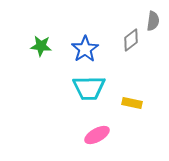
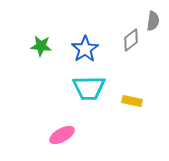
yellow rectangle: moved 2 px up
pink ellipse: moved 35 px left
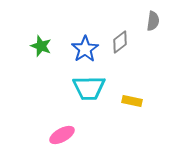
gray diamond: moved 11 px left, 2 px down
green star: rotated 15 degrees clockwise
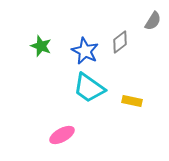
gray semicircle: rotated 24 degrees clockwise
blue star: moved 2 px down; rotated 12 degrees counterclockwise
cyan trapezoid: rotated 36 degrees clockwise
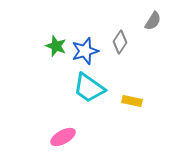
gray diamond: rotated 20 degrees counterclockwise
green star: moved 15 px right
blue star: rotated 28 degrees clockwise
pink ellipse: moved 1 px right, 2 px down
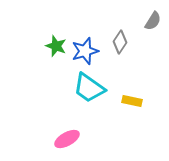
pink ellipse: moved 4 px right, 2 px down
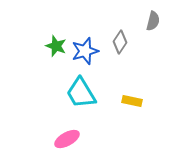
gray semicircle: rotated 18 degrees counterclockwise
cyan trapezoid: moved 8 px left, 5 px down; rotated 24 degrees clockwise
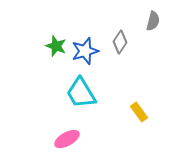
yellow rectangle: moved 7 px right, 11 px down; rotated 42 degrees clockwise
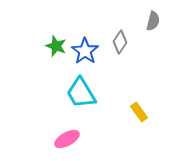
blue star: rotated 20 degrees counterclockwise
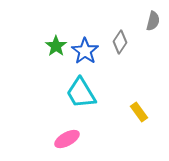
green star: rotated 15 degrees clockwise
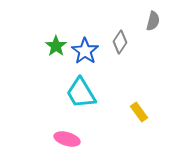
pink ellipse: rotated 45 degrees clockwise
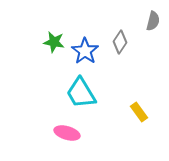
green star: moved 2 px left, 4 px up; rotated 25 degrees counterclockwise
pink ellipse: moved 6 px up
